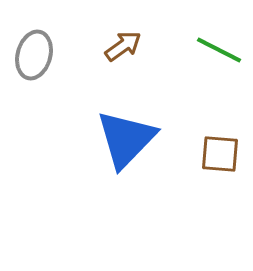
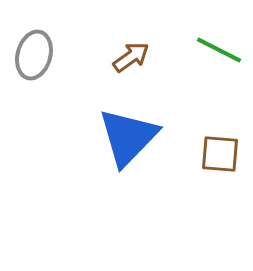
brown arrow: moved 8 px right, 11 px down
blue triangle: moved 2 px right, 2 px up
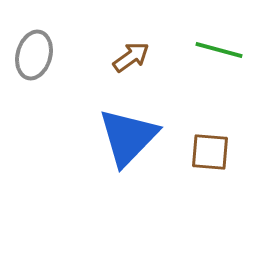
green line: rotated 12 degrees counterclockwise
brown square: moved 10 px left, 2 px up
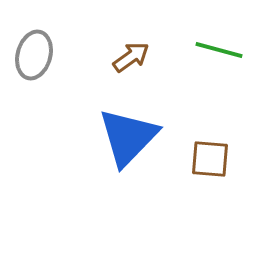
brown square: moved 7 px down
